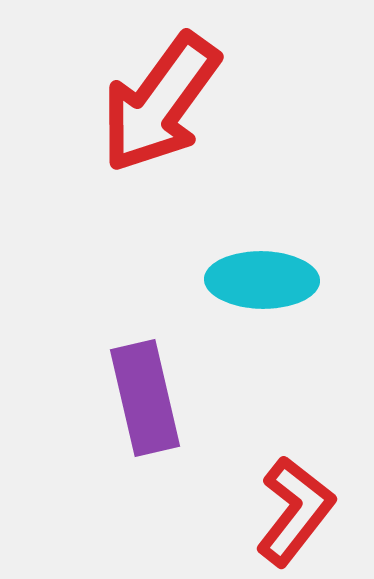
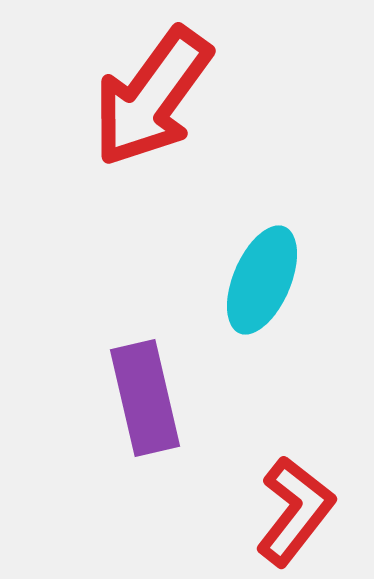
red arrow: moved 8 px left, 6 px up
cyan ellipse: rotated 68 degrees counterclockwise
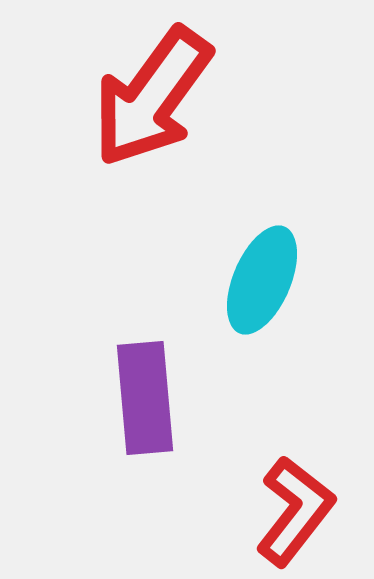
purple rectangle: rotated 8 degrees clockwise
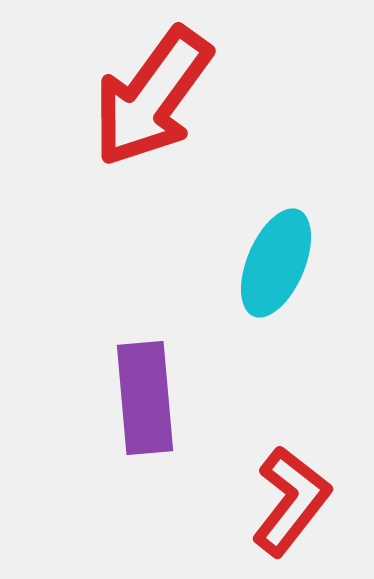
cyan ellipse: moved 14 px right, 17 px up
red L-shape: moved 4 px left, 10 px up
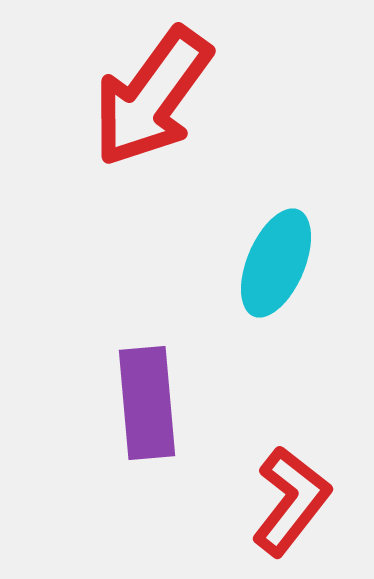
purple rectangle: moved 2 px right, 5 px down
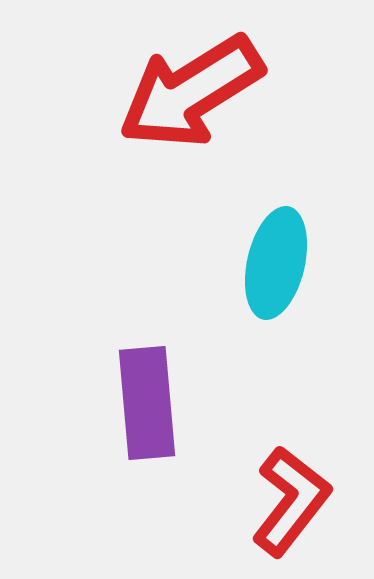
red arrow: moved 39 px right, 5 px up; rotated 22 degrees clockwise
cyan ellipse: rotated 10 degrees counterclockwise
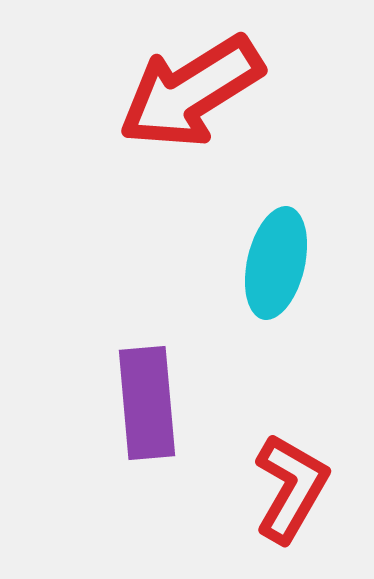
red L-shape: moved 13 px up; rotated 8 degrees counterclockwise
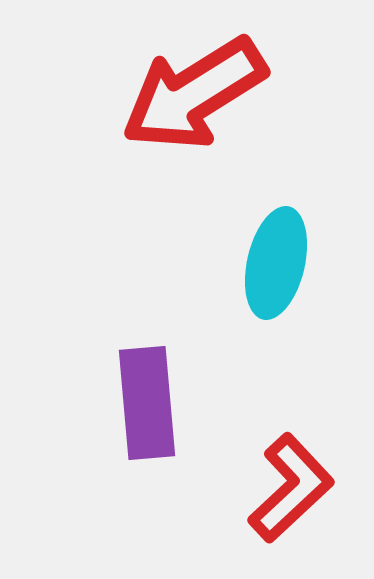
red arrow: moved 3 px right, 2 px down
red L-shape: rotated 17 degrees clockwise
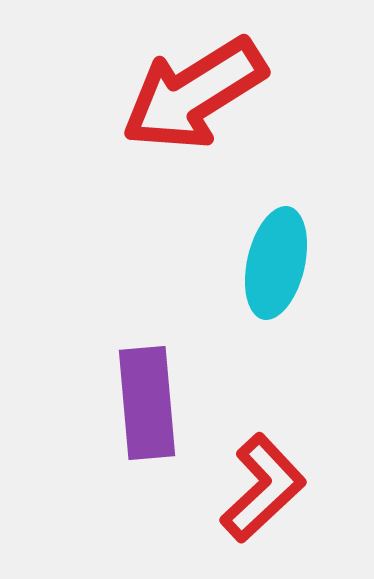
red L-shape: moved 28 px left
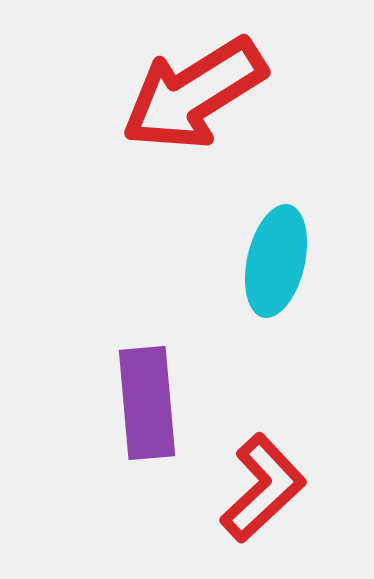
cyan ellipse: moved 2 px up
